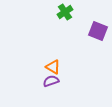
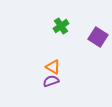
green cross: moved 4 px left, 14 px down
purple square: moved 6 px down; rotated 12 degrees clockwise
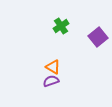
purple square: rotated 18 degrees clockwise
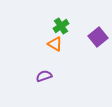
orange triangle: moved 2 px right, 23 px up
purple semicircle: moved 7 px left, 5 px up
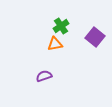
purple square: moved 3 px left; rotated 12 degrees counterclockwise
orange triangle: rotated 42 degrees counterclockwise
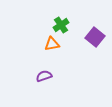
green cross: moved 1 px up
orange triangle: moved 3 px left
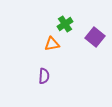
green cross: moved 4 px right, 1 px up
purple semicircle: rotated 112 degrees clockwise
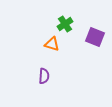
purple square: rotated 18 degrees counterclockwise
orange triangle: rotated 28 degrees clockwise
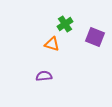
purple semicircle: rotated 98 degrees counterclockwise
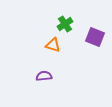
orange triangle: moved 1 px right, 1 px down
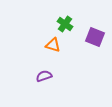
green cross: rotated 21 degrees counterclockwise
purple semicircle: rotated 14 degrees counterclockwise
